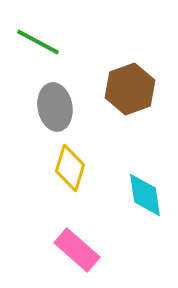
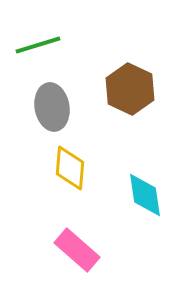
green line: moved 3 px down; rotated 45 degrees counterclockwise
brown hexagon: rotated 15 degrees counterclockwise
gray ellipse: moved 3 px left
yellow diamond: rotated 12 degrees counterclockwise
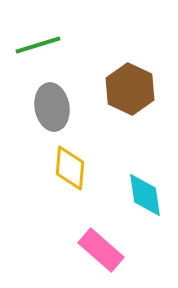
pink rectangle: moved 24 px right
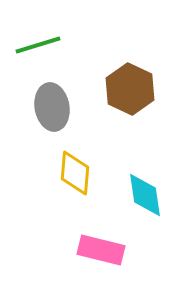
yellow diamond: moved 5 px right, 5 px down
pink rectangle: rotated 27 degrees counterclockwise
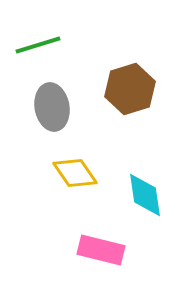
brown hexagon: rotated 18 degrees clockwise
yellow diamond: rotated 39 degrees counterclockwise
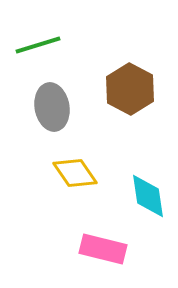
brown hexagon: rotated 15 degrees counterclockwise
cyan diamond: moved 3 px right, 1 px down
pink rectangle: moved 2 px right, 1 px up
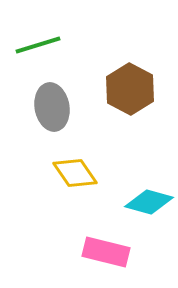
cyan diamond: moved 1 px right, 6 px down; rotated 66 degrees counterclockwise
pink rectangle: moved 3 px right, 3 px down
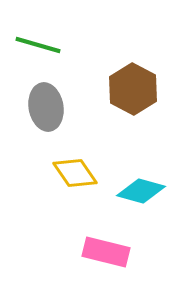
green line: rotated 33 degrees clockwise
brown hexagon: moved 3 px right
gray ellipse: moved 6 px left
cyan diamond: moved 8 px left, 11 px up
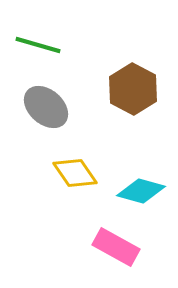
gray ellipse: rotated 39 degrees counterclockwise
pink rectangle: moved 10 px right, 5 px up; rotated 15 degrees clockwise
